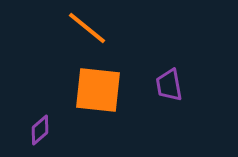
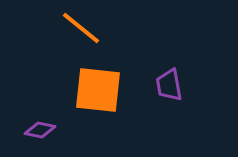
orange line: moved 6 px left
purple diamond: rotated 52 degrees clockwise
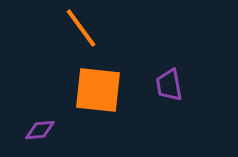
orange line: rotated 15 degrees clockwise
purple diamond: rotated 16 degrees counterclockwise
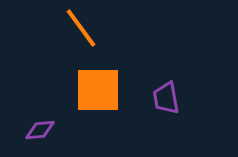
purple trapezoid: moved 3 px left, 13 px down
orange square: rotated 6 degrees counterclockwise
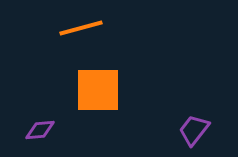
orange line: rotated 69 degrees counterclockwise
purple trapezoid: moved 28 px right, 32 px down; rotated 48 degrees clockwise
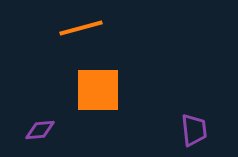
purple trapezoid: rotated 136 degrees clockwise
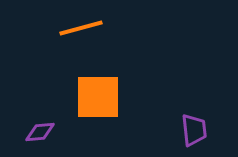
orange square: moved 7 px down
purple diamond: moved 2 px down
